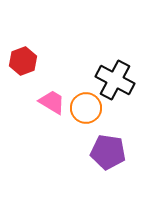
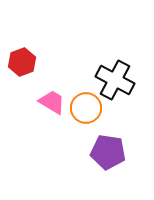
red hexagon: moved 1 px left, 1 px down
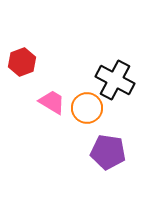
orange circle: moved 1 px right
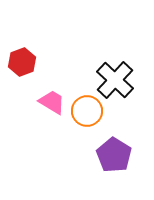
black cross: rotated 15 degrees clockwise
orange circle: moved 3 px down
purple pentagon: moved 6 px right, 3 px down; rotated 24 degrees clockwise
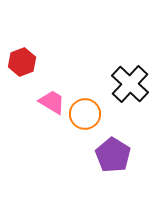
black cross: moved 15 px right, 4 px down
orange circle: moved 2 px left, 3 px down
purple pentagon: moved 1 px left
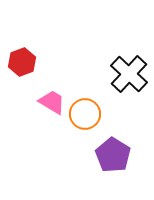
black cross: moved 1 px left, 10 px up
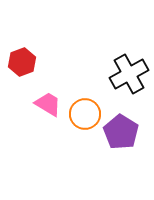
black cross: rotated 18 degrees clockwise
pink trapezoid: moved 4 px left, 2 px down
purple pentagon: moved 8 px right, 23 px up
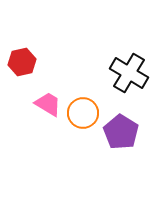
red hexagon: rotated 8 degrees clockwise
black cross: moved 1 px up; rotated 30 degrees counterclockwise
orange circle: moved 2 px left, 1 px up
